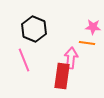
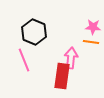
black hexagon: moved 3 px down
orange line: moved 4 px right, 1 px up
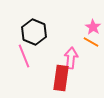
pink star: rotated 28 degrees clockwise
orange line: rotated 21 degrees clockwise
pink line: moved 4 px up
red rectangle: moved 1 px left, 2 px down
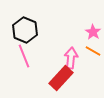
pink star: moved 5 px down
black hexagon: moved 9 px left, 2 px up
orange line: moved 2 px right, 9 px down
red rectangle: rotated 35 degrees clockwise
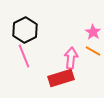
black hexagon: rotated 10 degrees clockwise
red rectangle: rotated 30 degrees clockwise
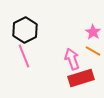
pink arrow: moved 1 px right, 1 px down; rotated 25 degrees counterclockwise
red rectangle: moved 20 px right
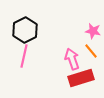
pink star: moved 1 px up; rotated 21 degrees counterclockwise
orange line: moved 2 px left; rotated 21 degrees clockwise
pink line: rotated 35 degrees clockwise
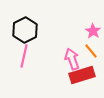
pink star: rotated 21 degrees clockwise
red rectangle: moved 1 px right, 3 px up
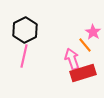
pink star: moved 1 px down
orange line: moved 6 px left, 6 px up
red rectangle: moved 1 px right, 2 px up
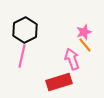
pink star: moved 9 px left; rotated 21 degrees clockwise
pink line: moved 2 px left
red rectangle: moved 24 px left, 9 px down
